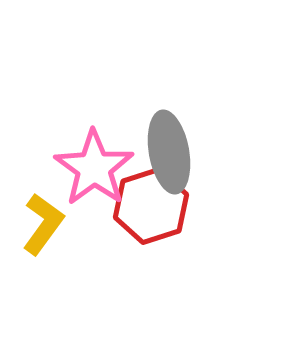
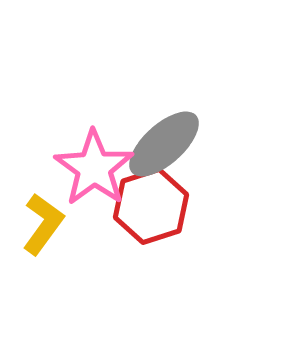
gray ellipse: moved 5 px left, 8 px up; rotated 58 degrees clockwise
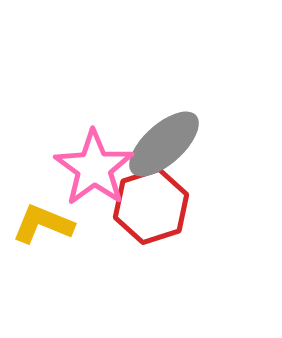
yellow L-shape: rotated 104 degrees counterclockwise
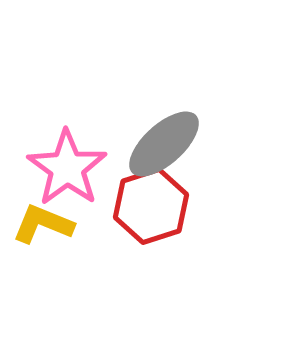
pink star: moved 27 px left
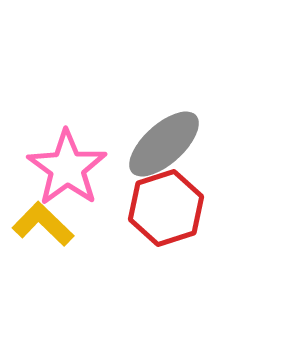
red hexagon: moved 15 px right, 2 px down
yellow L-shape: rotated 22 degrees clockwise
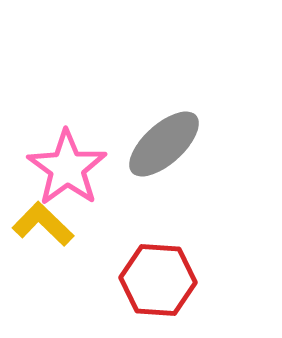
red hexagon: moved 8 px left, 72 px down; rotated 22 degrees clockwise
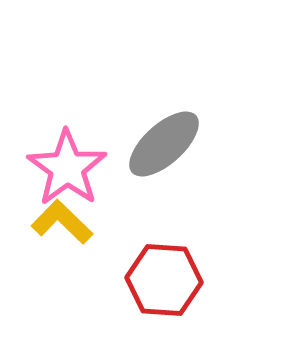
yellow L-shape: moved 19 px right, 2 px up
red hexagon: moved 6 px right
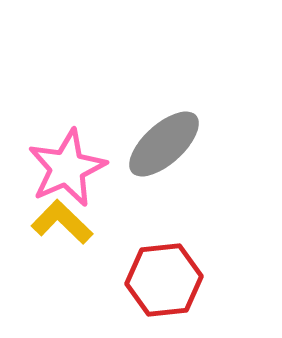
pink star: rotated 12 degrees clockwise
red hexagon: rotated 10 degrees counterclockwise
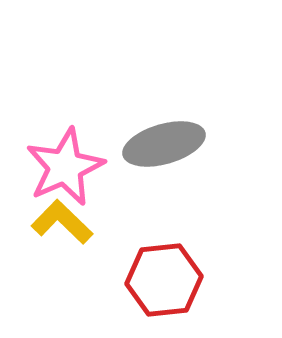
gray ellipse: rotated 26 degrees clockwise
pink star: moved 2 px left, 1 px up
